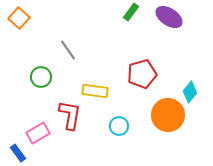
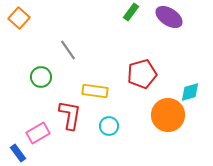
cyan diamond: rotated 35 degrees clockwise
cyan circle: moved 10 px left
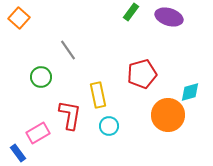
purple ellipse: rotated 16 degrees counterclockwise
yellow rectangle: moved 3 px right, 4 px down; rotated 70 degrees clockwise
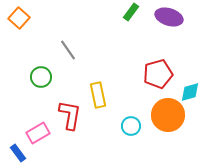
red pentagon: moved 16 px right
cyan circle: moved 22 px right
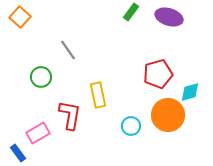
orange square: moved 1 px right, 1 px up
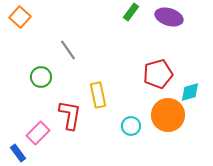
pink rectangle: rotated 15 degrees counterclockwise
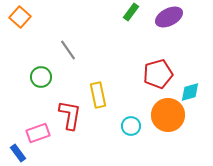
purple ellipse: rotated 44 degrees counterclockwise
pink rectangle: rotated 25 degrees clockwise
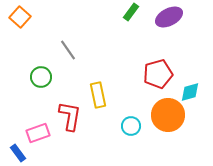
red L-shape: moved 1 px down
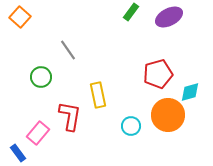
pink rectangle: rotated 30 degrees counterclockwise
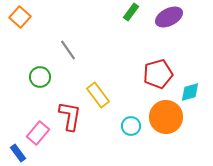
green circle: moved 1 px left
yellow rectangle: rotated 25 degrees counterclockwise
orange circle: moved 2 px left, 2 px down
